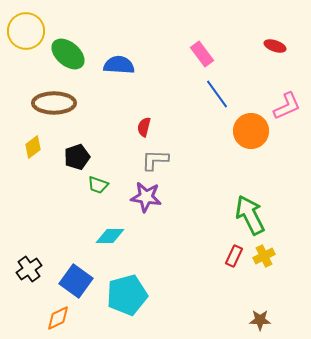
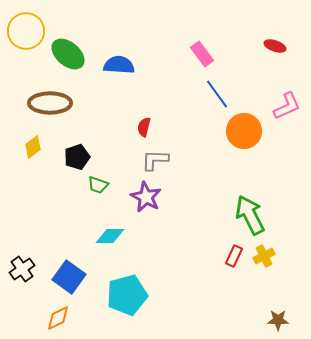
brown ellipse: moved 4 px left
orange circle: moved 7 px left
purple star: rotated 20 degrees clockwise
black cross: moved 7 px left
blue square: moved 7 px left, 4 px up
brown star: moved 18 px right
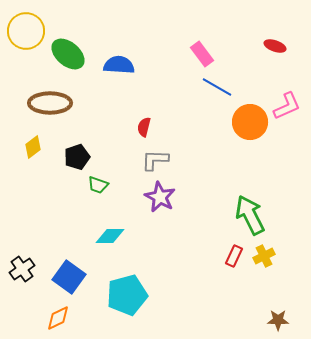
blue line: moved 7 px up; rotated 24 degrees counterclockwise
orange circle: moved 6 px right, 9 px up
purple star: moved 14 px right
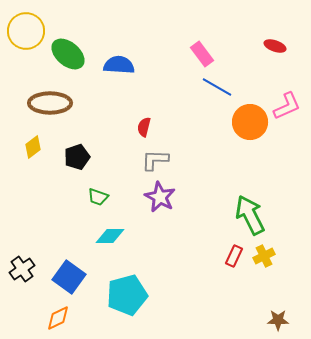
green trapezoid: moved 12 px down
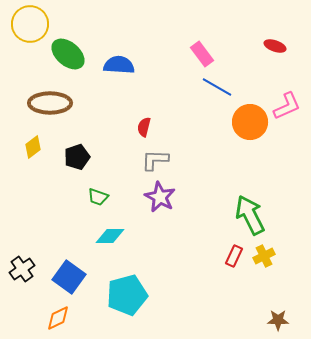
yellow circle: moved 4 px right, 7 px up
